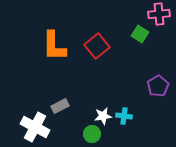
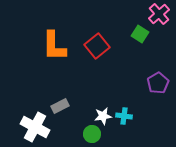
pink cross: rotated 35 degrees counterclockwise
purple pentagon: moved 3 px up
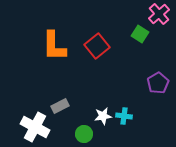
green circle: moved 8 px left
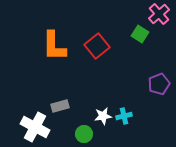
purple pentagon: moved 1 px right, 1 px down; rotated 10 degrees clockwise
gray rectangle: rotated 12 degrees clockwise
cyan cross: rotated 21 degrees counterclockwise
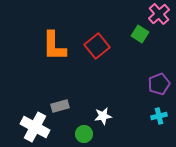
cyan cross: moved 35 px right
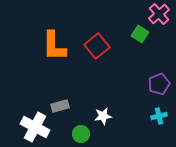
green circle: moved 3 px left
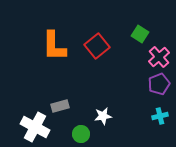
pink cross: moved 43 px down
cyan cross: moved 1 px right
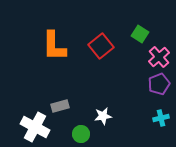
red square: moved 4 px right
cyan cross: moved 1 px right, 2 px down
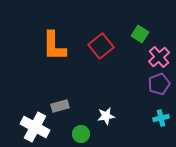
white star: moved 3 px right
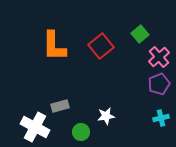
green square: rotated 18 degrees clockwise
green circle: moved 2 px up
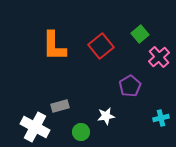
purple pentagon: moved 29 px left, 2 px down; rotated 10 degrees counterclockwise
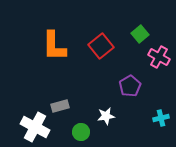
pink cross: rotated 20 degrees counterclockwise
